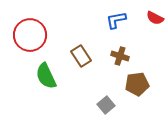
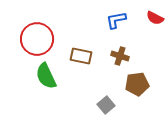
red circle: moved 7 px right, 4 px down
brown rectangle: rotated 45 degrees counterclockwise
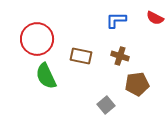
blue L-shape: rotated 10 degrees clockwise
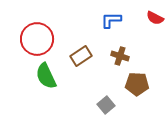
blue L-shape: moved 5 px left
brown rectangle: rotated 45 degrees counterclockwise
brown pentagon: rotated 10 degrees clockwise
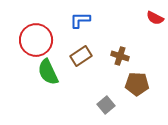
blue L-shape: moved 31 px left
red circle: moved 1 px left, 1 px down
green semicircle: moved 2 px right, 4 px up
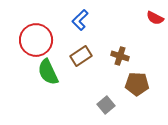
blue L-shape: rotated 45 degrees counterclockwise
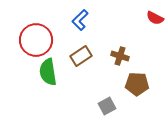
green semicircle: rotated 16 degrees clockwise
gray square: moved 1 px right, 1 px down; rotated 12 degrees clockwise
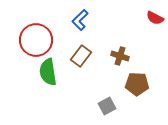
brown rectangle: rotated 20 degrees counterclockwise
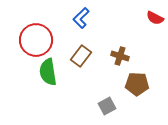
blue L-shape: moved 1 px right, 2 px up
